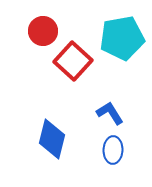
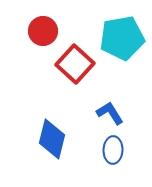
red square: moved 2 px right, 3 px down
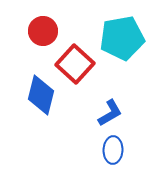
blue L-shape: rotated 92 degrees clockwise
blue diamond: moved 11 px left, 44 px up
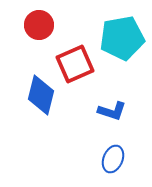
red circle: moved 4 px left, 6 px up
red square: rotated 24 degrees clockwise
blue L-shape: moved 2 px right, 2 px up; rotated 48 degrees clockwise
blue ellipse: moved 9 px down; rotated 20 degrees clockwise
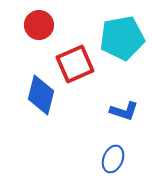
blue L-shape: moved 12 px right
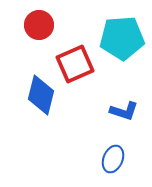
cyan pentagon: rotated 6 degrees clockwise
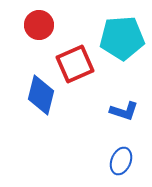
blue ellipse: moved 8 px right, 2 px down
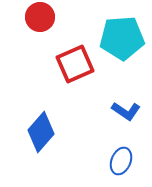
red circle: moved 1 px right, 8 px up
blue diamond: moved 37 px down; rotated 27 degrees clockwise
blue L-shape: moved 2 px right; rotated 16 degrees clockwise
